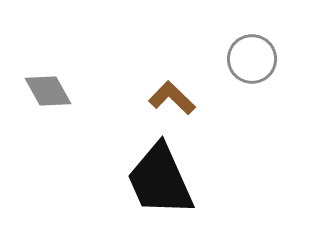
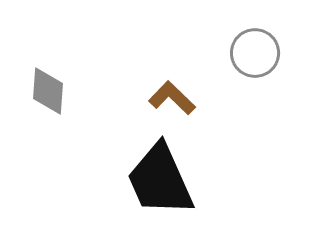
gray circle: moved 3 px right, 6 px up
gray diamond: rotated 33 degrees clockwise
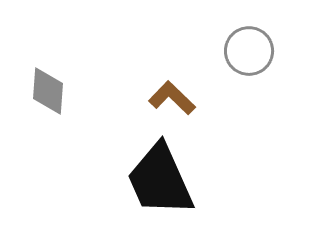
gray circle: moved 6 px left, 2 px up
